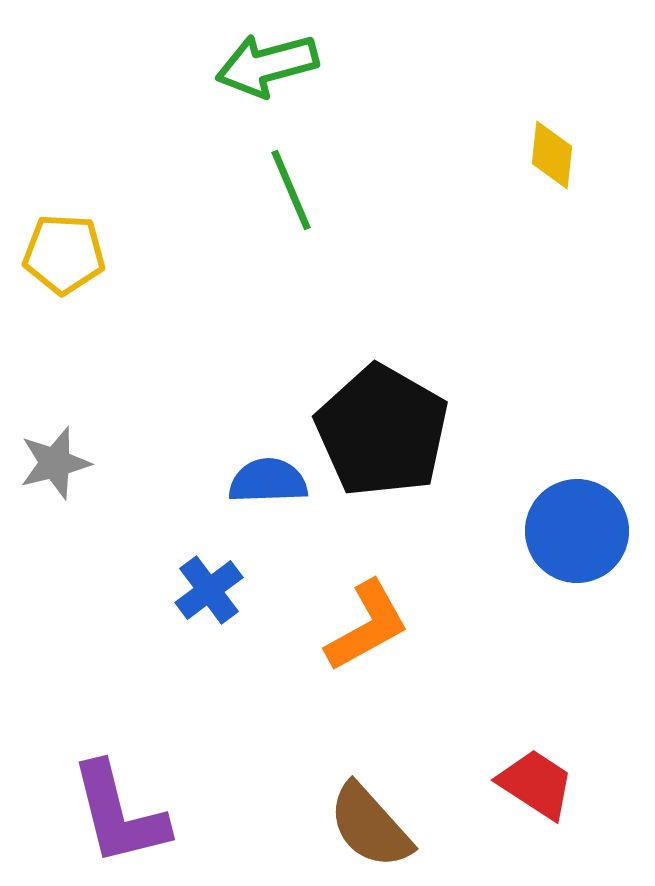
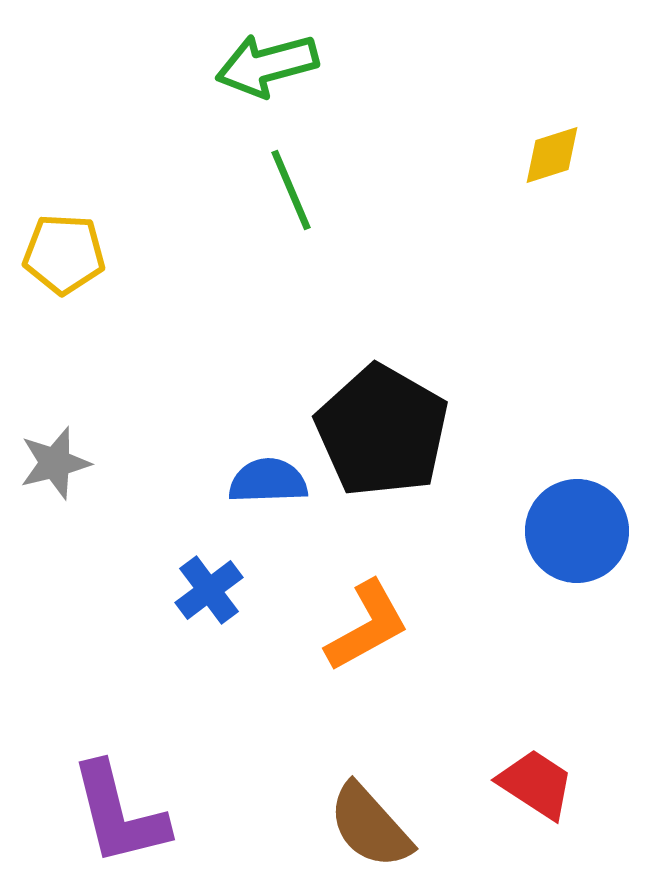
yellow diamond: rotated 66 degrees clockwise
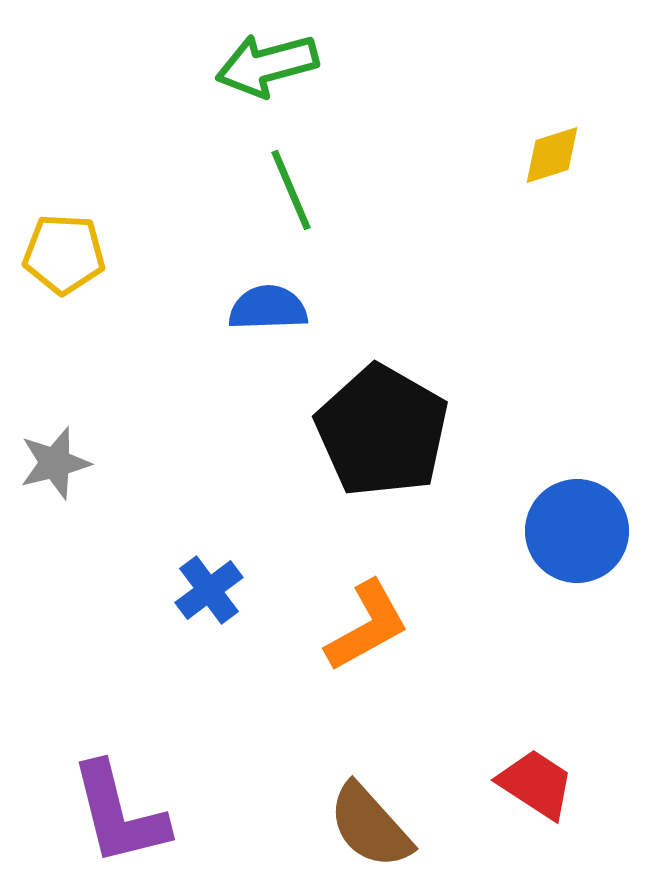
blue semicircle: moved 173 px up
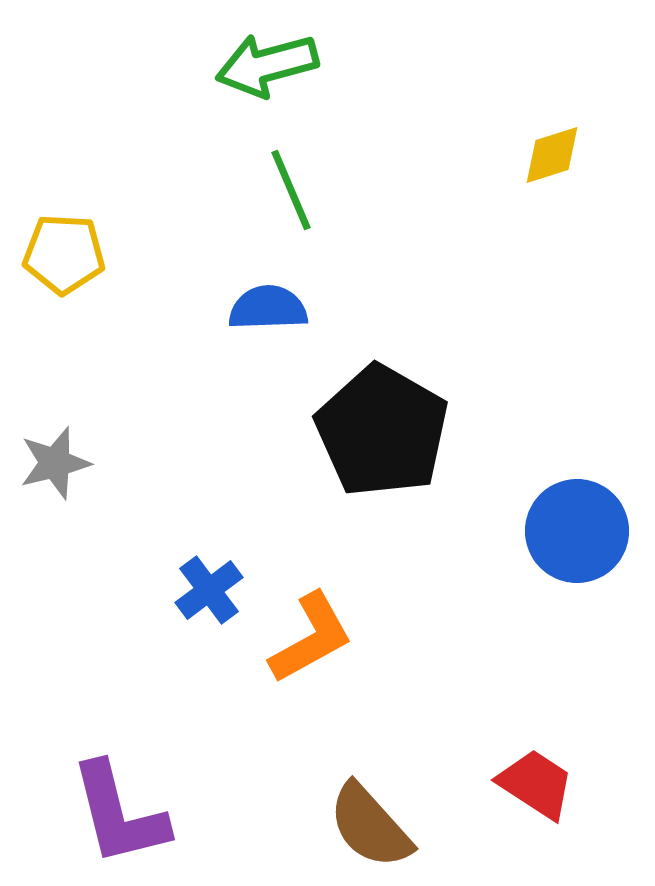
orange L-shape: moved 56 px left, 12 px down
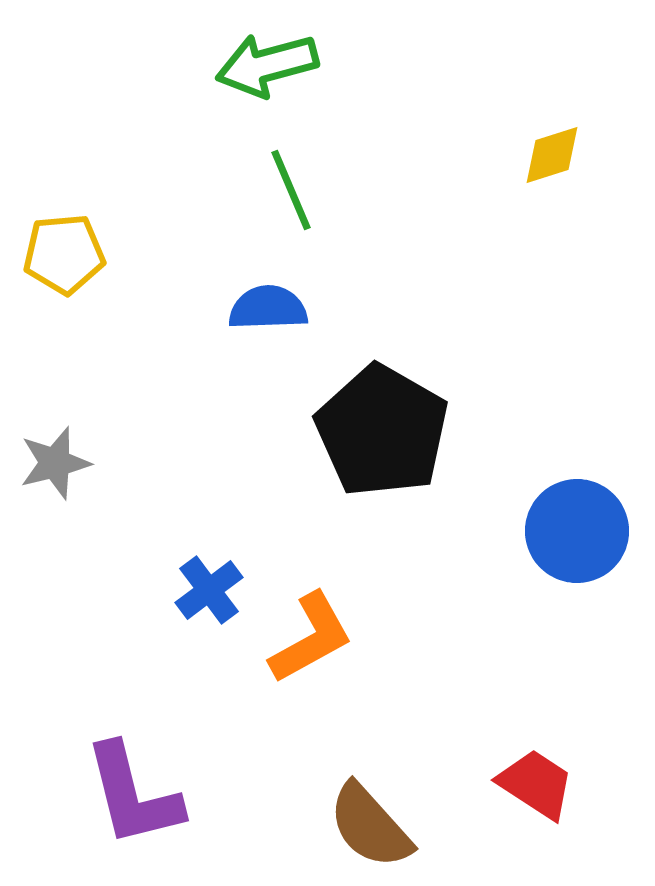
yellow pentagon: rotated 8 degrees counterclockwise
purple L-shape: moved 14 px right, 19 px up
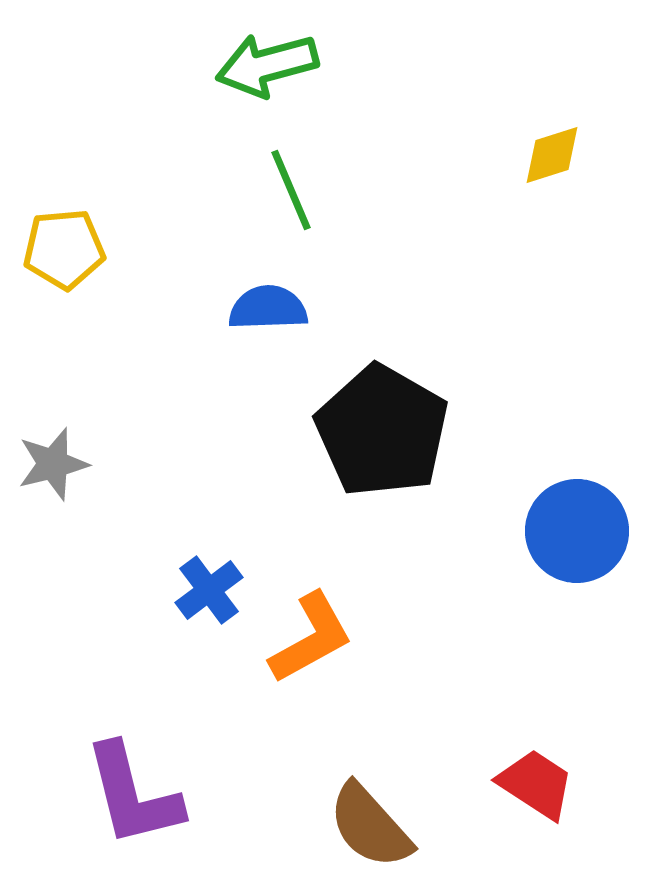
yellow pentagon: moved 5 px up
gray star: moved 2 px left, 1 px down
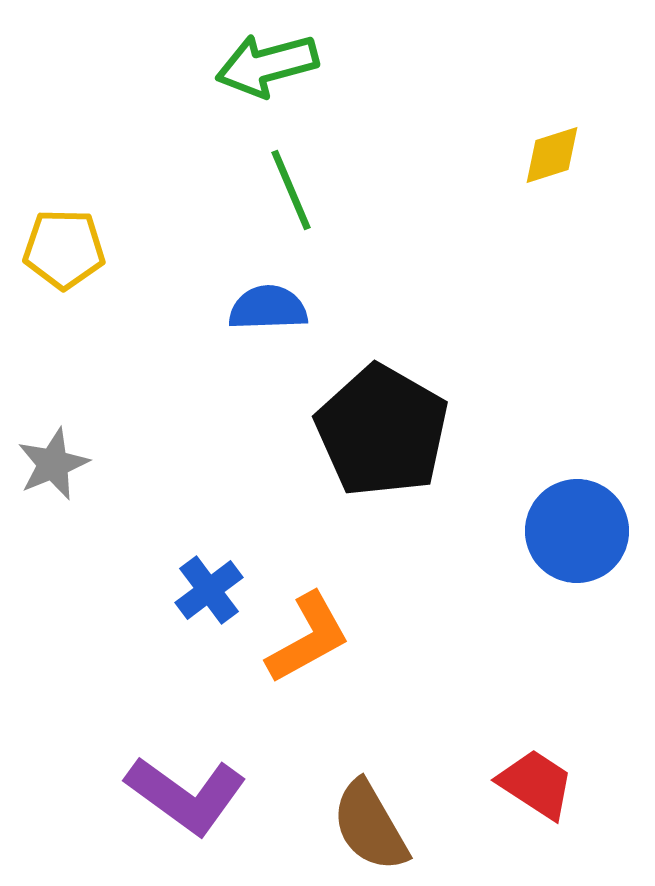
yellow pentagon: rotated 6 degrees clockwise
gray star: rotated 8 degrees counterclockwise
orange L-shape: moved 3 px left
purple L-shape: moved 53 px right; rotated 40 degrees counterclockwise
brown semicircle: rotated 12 degrees clockwise
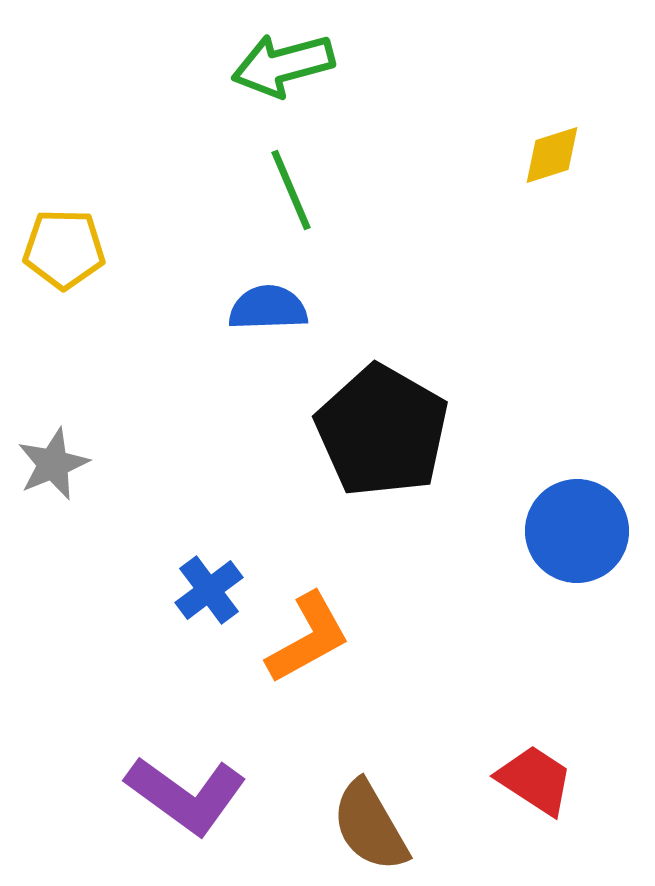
green arrow: moved 16 px right
red trapezoid: moved 1 px left, 4 px up
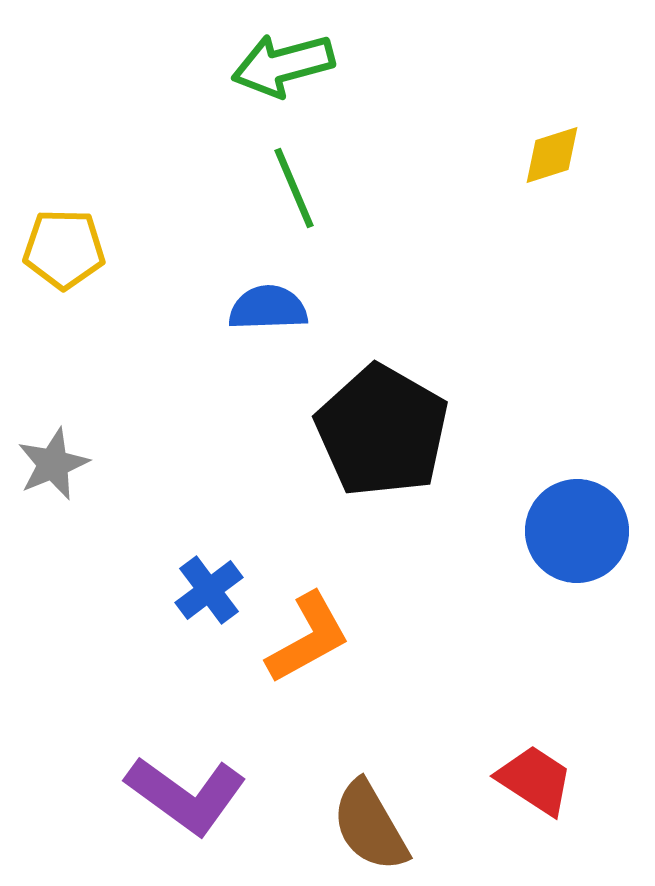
green line: moved 3 px right, 2 px up
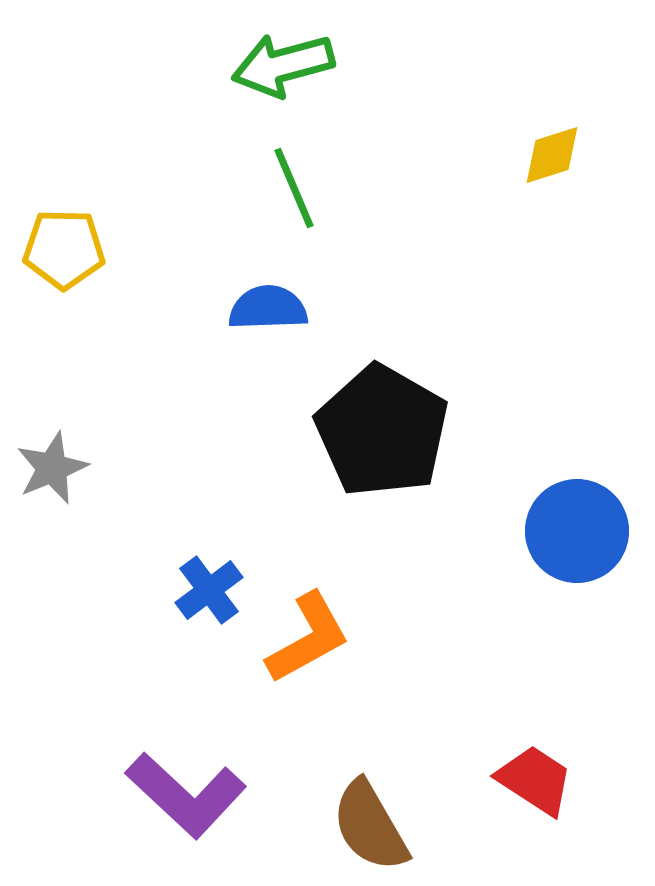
gray star: moved 1 px left, 4 px down
purple L-shape: rotated 7 degrees clockwise
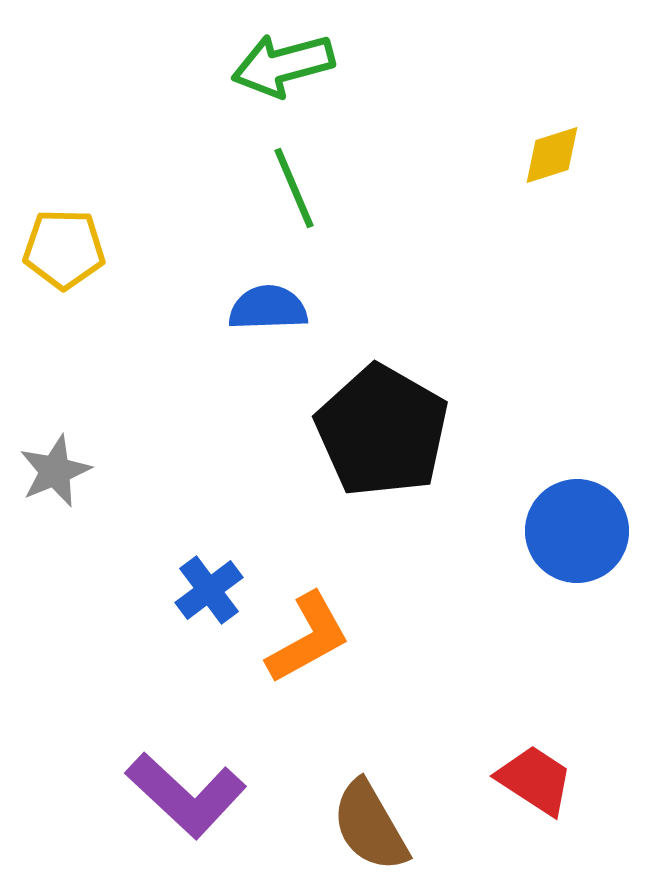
gray star: moved 3 px right, 3 px down
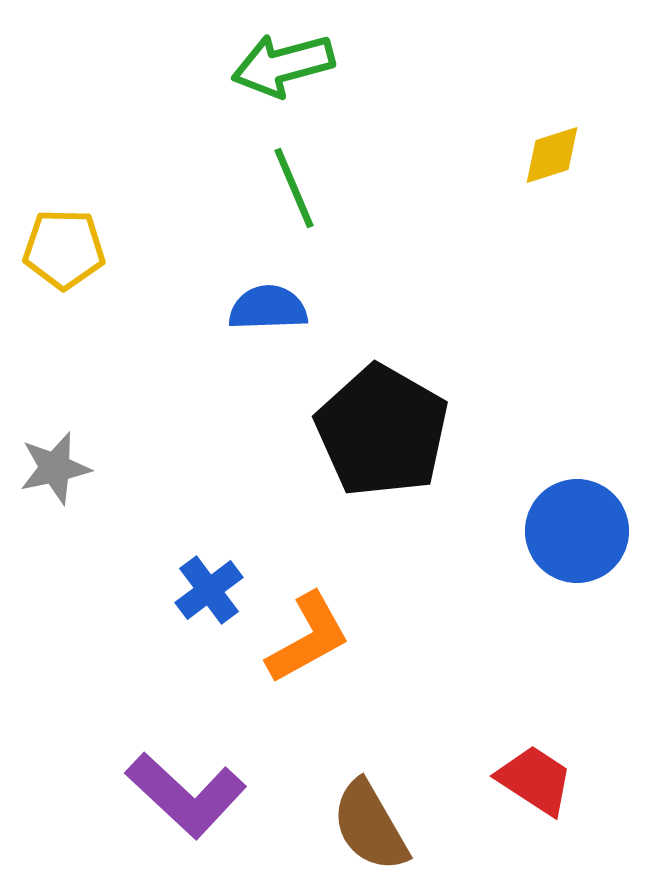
gray star: moved 3 px up; rotated 10 degrees clockwise
